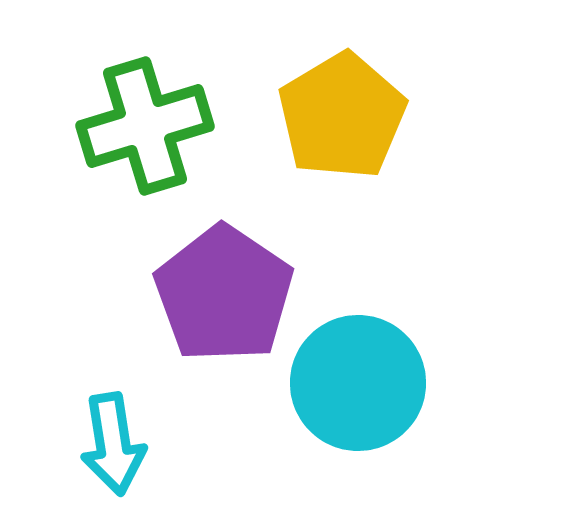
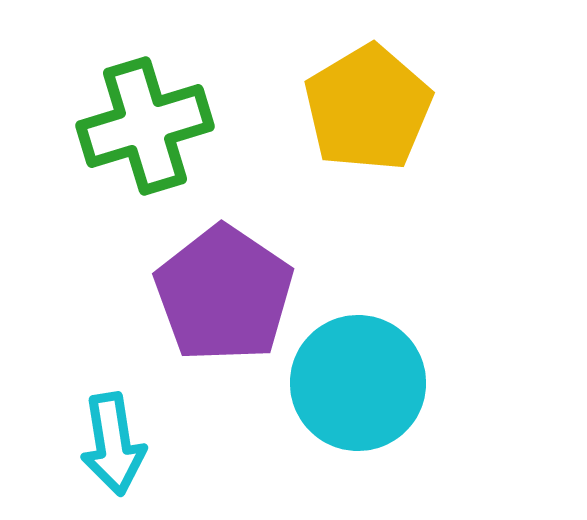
yellow pentagon: moved 26 px right, 8 px up
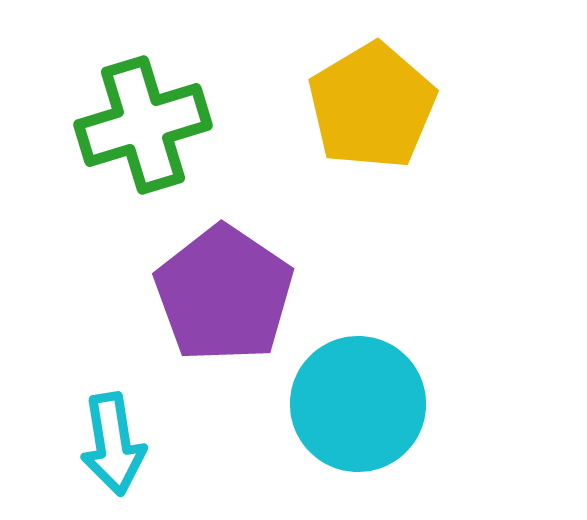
yellow pentagon: moved 4 px right, 2 px up
green cross: moved 2 px left, 1 px up
cyan circle: moved 21 px down
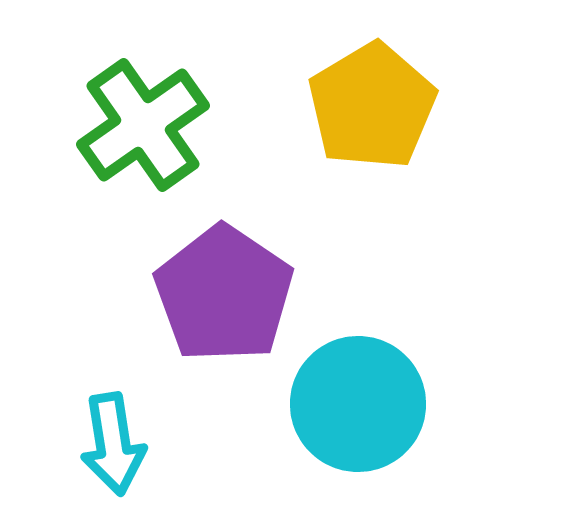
green cross: rotated 18 degrees counterclockwise
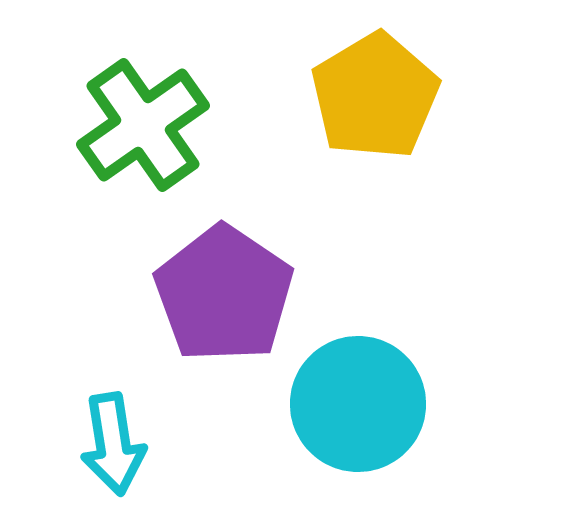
yellow pentagon: moved 3 px right, 10 px up
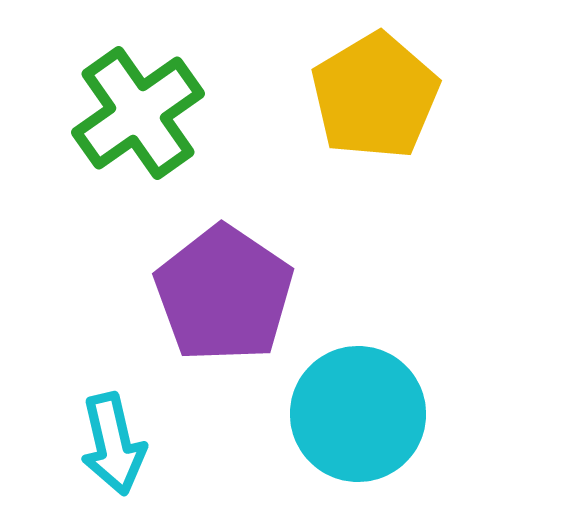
green cross: moved 5 px left, 12 px up
cyan circle: moved 10 px down
cyan arrow: rotated 4 degrees counterclockwise
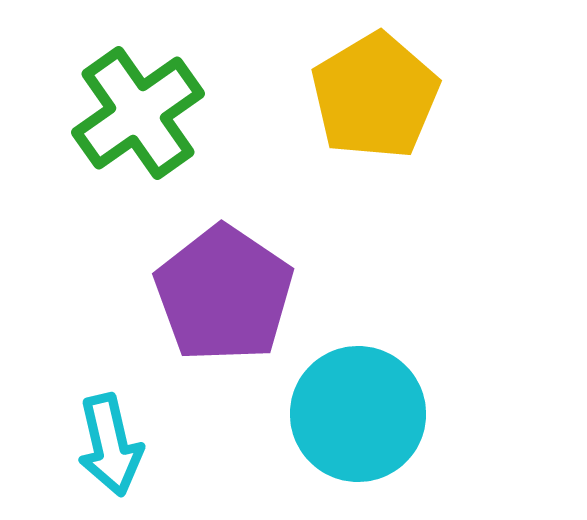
cyan arrow: moved 3 px left, 1 px down
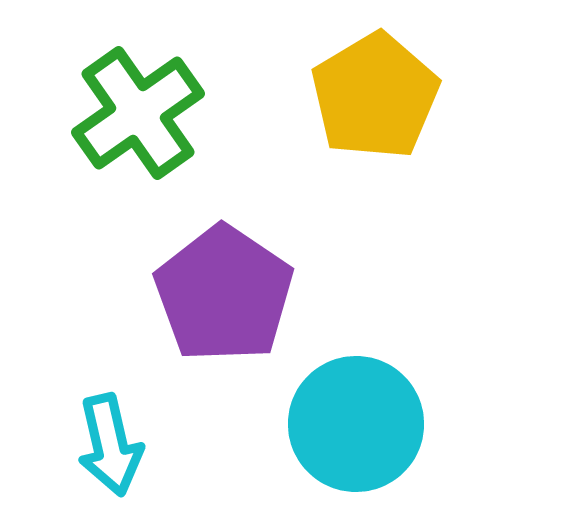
cyan circle: moved 2 px left, 10 px down
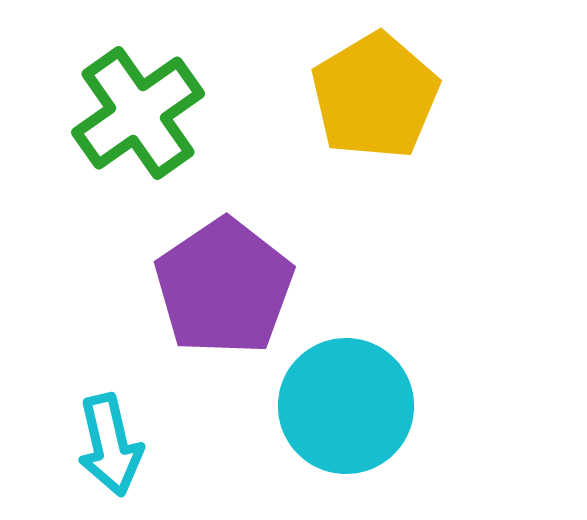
purple pentagon: moved 7 px up; rotated 4 degrees clockwise
cyan circle: moved 10 px left, 18 px up
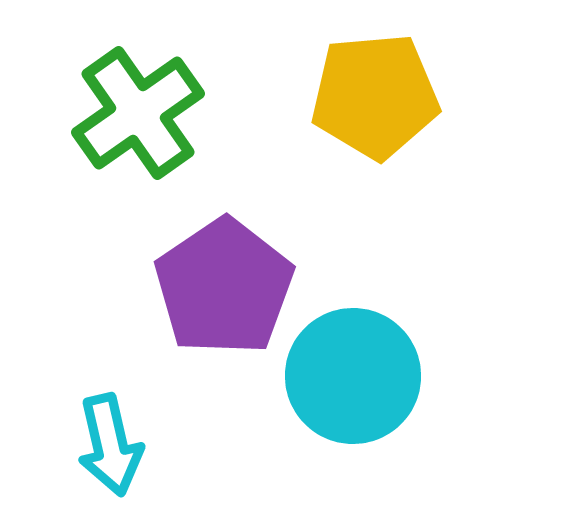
yellow pentagon: rotated 26 degrees clockwise
cyan circle: moved 7 px right, 30 px up
